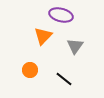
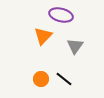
orange circle: moved 11 px right, 9 px down
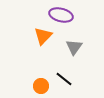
gray triangle: moved 1 px left, 1 px down
orange circle: moved 7 px down
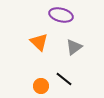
orange triangle: moved 4 px left, 6 px down; rotated 30 degrees counterclockwise
gray triangle: rotated 18 degrees clockwise
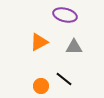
purple ellipse: moved 4 px right
orange triangle: rotated 48 degrees clockwise
gray triangle: rotated 36 degrees clockwise
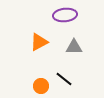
purple ellipse: rotated 20 degrees counterclockwise
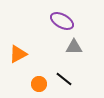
purple ellipse: moved 3 px left, 6 px down; rotated 35 degrees clockwise
orange triangle: moved 21 px left, 12 px down
orange circle: moved 2 px left, 2 px up
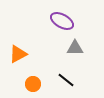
gray triangle: moved 1 px right, 1 px down
black line: moved 2 px right, 1 px down
orange circle: moved 6 px left
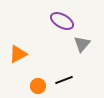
gray triangle: moved 7 px right, 4 px up; rotated 48 degrees counterclockwise
black line: moved 2 px left; rotated 60 degrees counterclockwise
orange circle: moved 5 px right, 2 px down
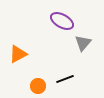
gray triangle: moved 1 px right, 1 px up
black line: moved 1 px right, 1 px up
